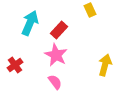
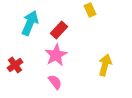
pink star: rotated 15 degrees clockwise
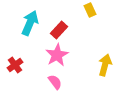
pink star: moved 1 px right
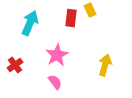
red rectangle: moved 12 px right, 12 px up; rotated 36 degrees counterclockwise
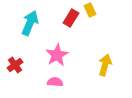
red rectangle: rotated 24 degrees clockwise
pink semicircle: rotated 49 degrees counterclockwise
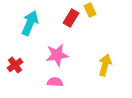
pink star: rotated 20 degrees clockwise
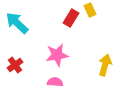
cyan arrow: moved 13 px left; rotated 70 degrees counterclockwise
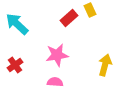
red rectangle: moved 2 px left; rotated 18 degrees clockwise
cyan arrow: moved 1 px down
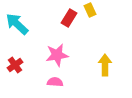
red rectangle: rotated 18 degrees counterclockwise
yellow arrow: rotated 15 degrees counterclockwise
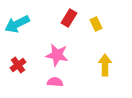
yellow rectangle: moved 6 px right, 14 px down
cyan arrow: rotated 70 degrees counterclockwise
pink star: rotated 20 degrees clockwise
red cross: moved 3 px right
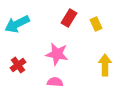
pink star: moved 1 px up
